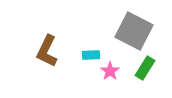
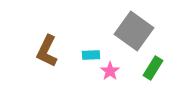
gray square: rotated 9 degrees clockwise
green rectangle: moved 8 px right
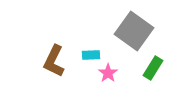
brown L-shape: moved 7 px right, 10 px down
pink star: moved 2 px left, 2 px down
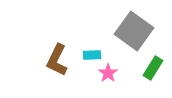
cyan rectangle: moved 1 px right
brown L-shape: moved 3 px right, 1 px up
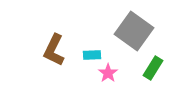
brown L-shape: moved 3 px left, 10 px up
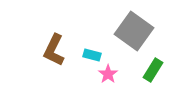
cyan rectangle: rotated 18 degrees clockwise
green rectangle: moved 2 px down
pink star: moved 1 px down
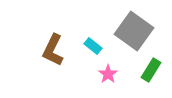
brown L-shape: moved 1 px left
cyan rectangle: moved 1 px right, 9 px up; rotated 24 degrees clockwise
green rectangle: moved 2 px left
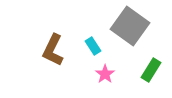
gray square: moved 4 px left, 5 px up
cyan rectangle: rotated 18 degrees clockwise
pink star: moved 3 px left
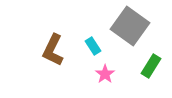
green rectangle: moved 4 px up
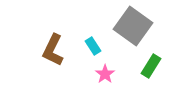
gray square: moved 3 px right
